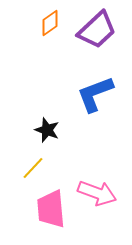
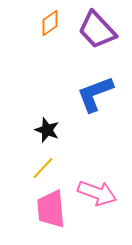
purple trapezoid: rotated 90 degrees clockwise
yellow line: moved 10 px right
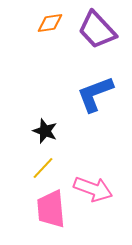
orange diamond: rotated 28 degrees clockwise
black star: moved 2 px left, 1 px down
pink arrow: moved 4 px left, 4 px up
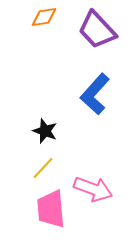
orange diamond: moved 6 px left, 6 px up
blue L-shape: rotated 27 degrees counterclockwise
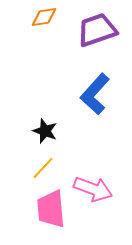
purple trapezoid: rotated 114 degrees clockwise
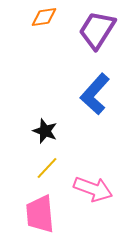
purple trapezoid: rotated 39 degrees counterclockwise
yellow line: moved 4 px right
pink trapezoid: moved 11 px left, 5 px down
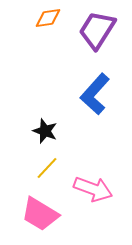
orange diamond: moved 4 px right, 1 px down
pink trapezoid: rotated 54 degrees counterclockwise
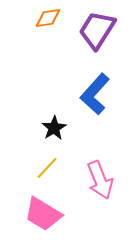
black star: moved 9 px right, 3 px up; rotated 20 degrees clockwise
pink arrow: moved 7 px right, 9 px up; rotated 48 degrees clockwise
pink trapezoid: moved 3 px right
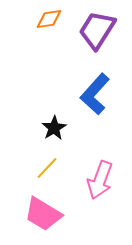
orange diamond: moved 1 px right, 1 px down
pink arrow: rotated 42 degrees clockwise
